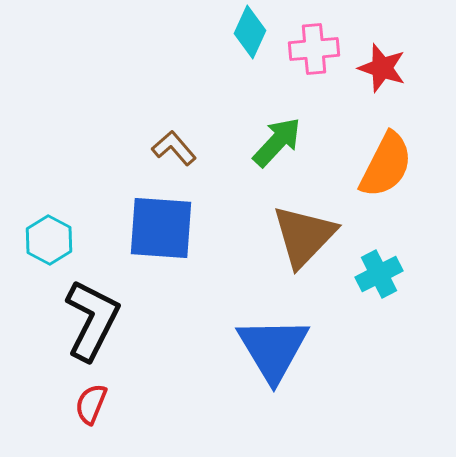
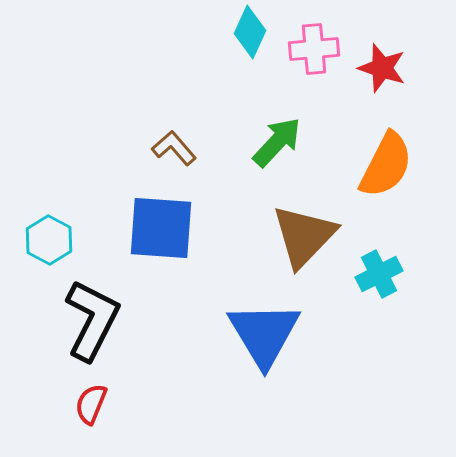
blue triangle: moved 9 px left, 15 px up
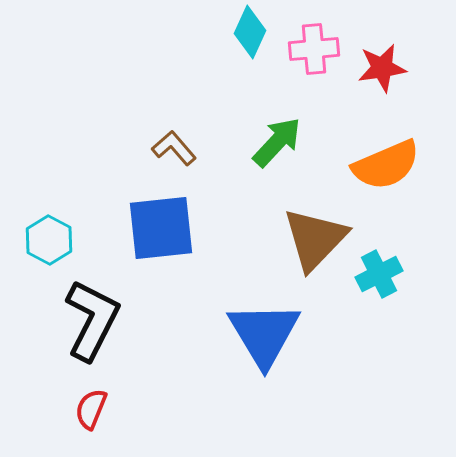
red star: rotated 27 degrees counterclockwise
orange semicircle: rotated 40 degrees clockwise
blue square: rotated 10 degrees counterclockwise
brown triangle: moved 11 px right, 3 px down
red semicircle: moved 5 px down
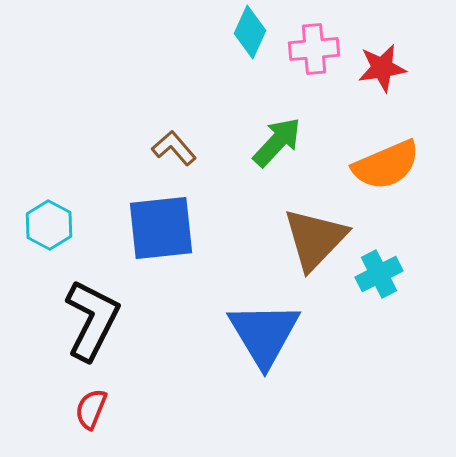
cyan hexagon: moved 15 px up
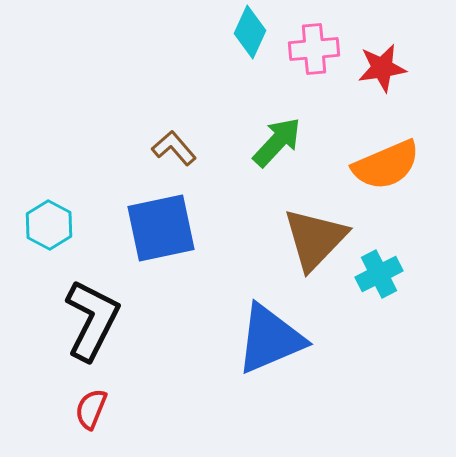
blue square: rotated 6 degrees counterclockwise
blue triangle: moved 6 px right, 5 px down; rotated 38 degrees clockwise
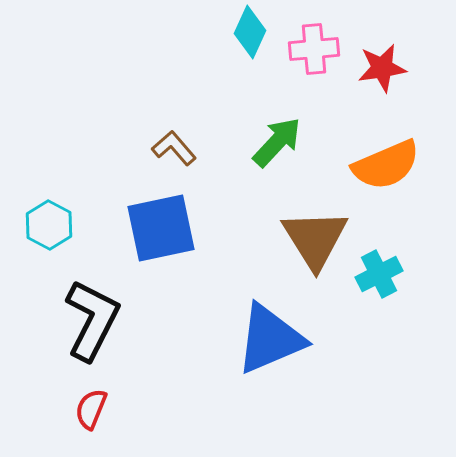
brown triangle: rotated 16 degrees counterclockwise
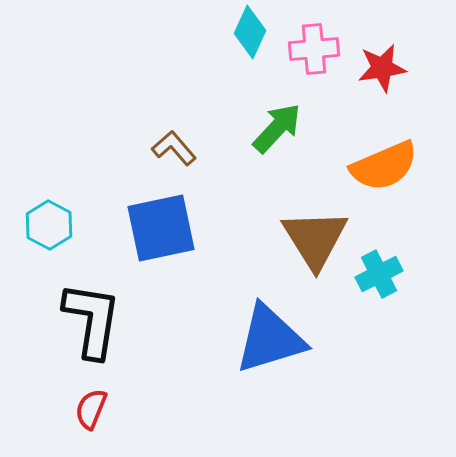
green arrow: moved 14 px up
orange semicircle: moved 2 px left, 1 px down
black L-shape: rotated 18 degrees counterclockwise
blue triangle: rotated 6 degrees clockwise
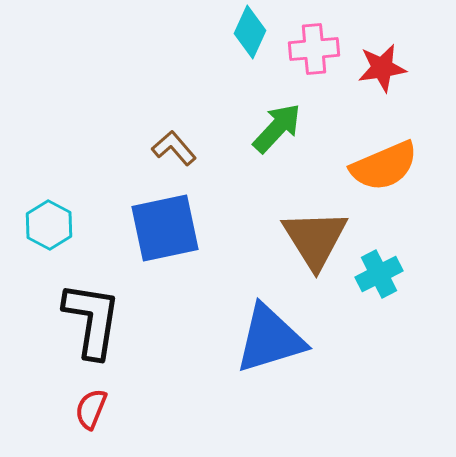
blue square: moved 4 px right
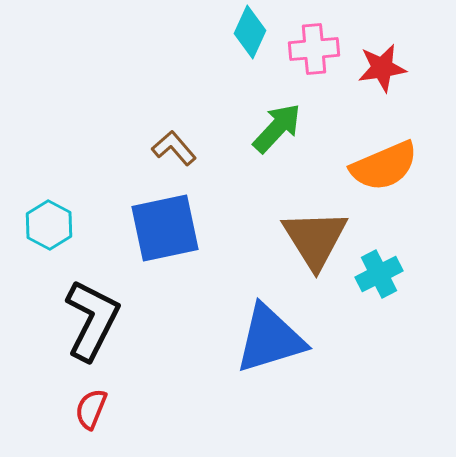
black L-shape: rotated 18 degrees clockwise
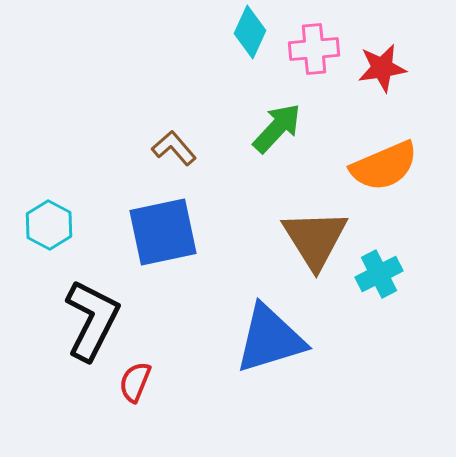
blue square: moved 2 px left, 4 px down
red semicircle: moved 44 px right, 27 px up
